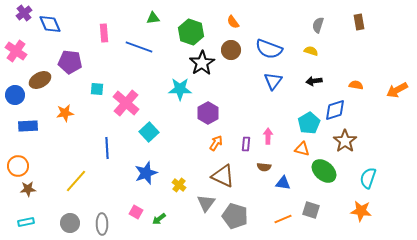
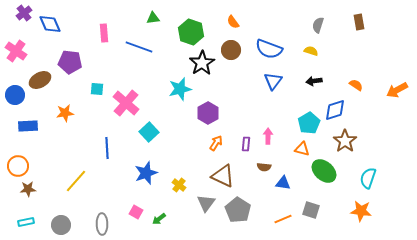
orange semicircle at (356, 85): rotated 24 degrees clockwise
cyan star at (180, 89): rotated 15 degrees counterclockwise
gray pentagon at (235, 216): moved 3 px right, 6 px up; rotated 15 degrees clockwise
gray circle at (70, 223): moved 9 px left, 2 px down
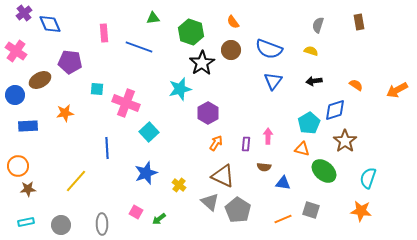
pink cross at (126, 103): rotated 20 degrees counterclockwise
gray triangle at (206, 203): moved 4 px right, 1 px up; rotated 24 degrees counterclockwise
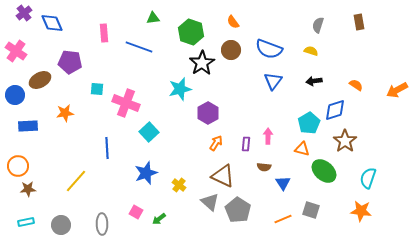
blue diamond at (50, 24): moved 2 px right, 1 px up
blue triangle at (283, 183): rotated 49 degrees clockwise
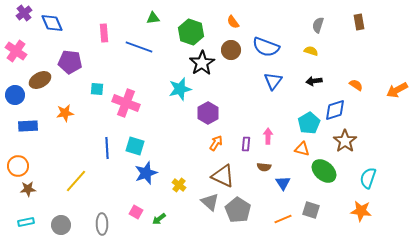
blue semicircle at (269, 49): moved 3 px left, 2 px up
cyan square at (149, 132): moved 14 px left, 14 px down; rotated 30 degrees counterclockwise
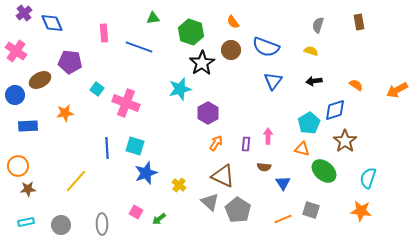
cyan square at (97, 89): rotated 32 degrees clockwise
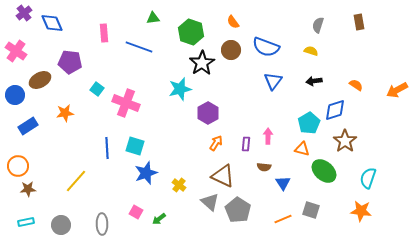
blue rectangle at (28, 126): rotated 30 degrees counterclockwise
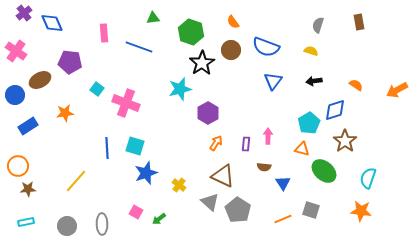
gray circle at (61, 225): moved 6 px right, 1 px down
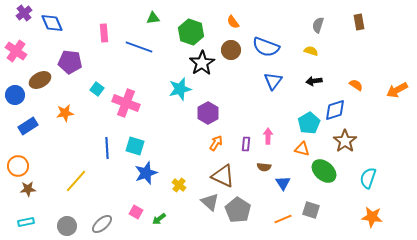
orange star at (361, 211): moved 11 px right, 6 px down
gray ellipse at (102, 224): rotated 50 degrees clockwise
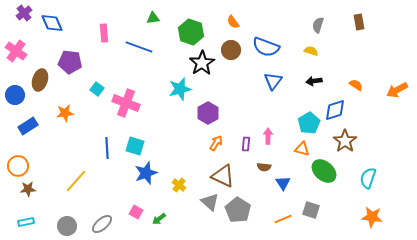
brown ellipse at (40, 80): rotated 45 degrees counterclockwise
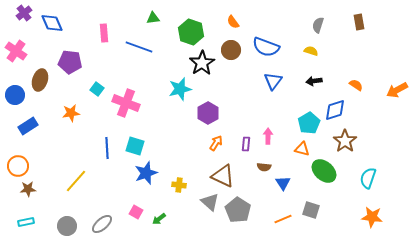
orange star at (65, 113): moved 6 px right
yellow cross at (179, 185): rotated 32 degrees counterclockwise
